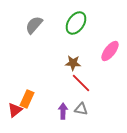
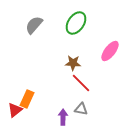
purple arrow: moved 6 px down
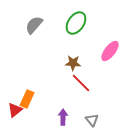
gray triangle: moved 11 px right, 11 px down; rotated 40 degrees clockwise
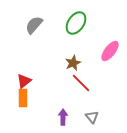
brown star: rotated 28 degrees counterclockwise
orange rectangle: moved 4 px left, 1 px up; rotated 24 degrees counterclockwise
red triangle: moved 9 px right, 29 px up
gray triangle: moved 3 px up
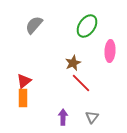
green ellipse: moved 11 px right, 3 px down
pink ellipse: rotated 35 degrees counterclockwise
gray triangle: rotated 16 degrees clockwise
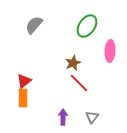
red line: moved 2 px left
